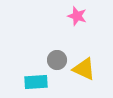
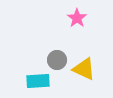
pink star: moved 2 px down; rotated 18 degrees clockwise
cyan rectangle: moved 2 px right, 1 px up
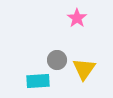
yellow triangle: rotated 40 degrees clockwise
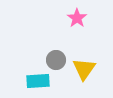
gray circle: moved 1 px left
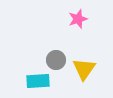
pink star: moved 1 px right, 1 px down; rotated 18 degrees clockwise
